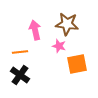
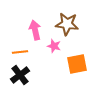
pink star: moved 5 px left
black cross: rotated 18 degrees clockwise
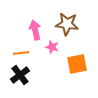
pink star: moved 2 px left, 1 px down
orange line: moved 1 px right, 1 px down
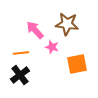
pink arrow: rotated 30 degrees counterclockwise
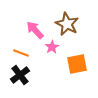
brown star: rotated 20 degrees clockwise
pink star: rotated 24 degrees clockwise
orange line: rotated 28 degrees clockwise
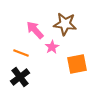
brown star: moved 2 px left; rotated 20 degrees counterclockwise
black cross: moved 2 px down
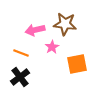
pink arrow: rotated 60 degrees counterclockwise
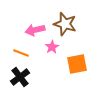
brown star: rotated 10 degrees clockwise
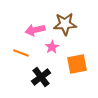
brown star: rotated 20 degrees counterclockwise
black cross: moved 21 px right
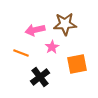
black cross: moved 1 px left
